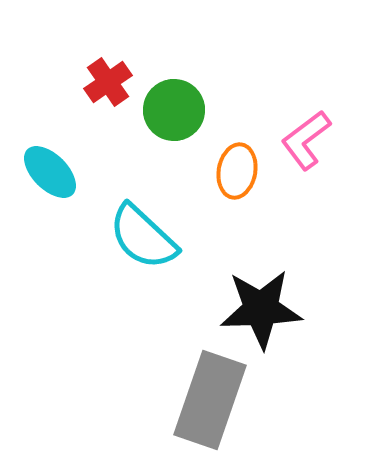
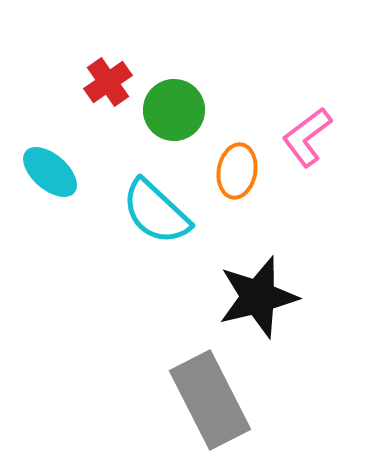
pink L-shape: moved 1 px right, 3 px up
cyan ellipse: rotated 4 degrees counterclockwise
cyan semicircle: moved 13 px right, 25 px up
black star: moved 3 px left, 12 px up; rotated 12 degrees counterclockwise
gray rectangle: rotated 46 degrees counterclockwise
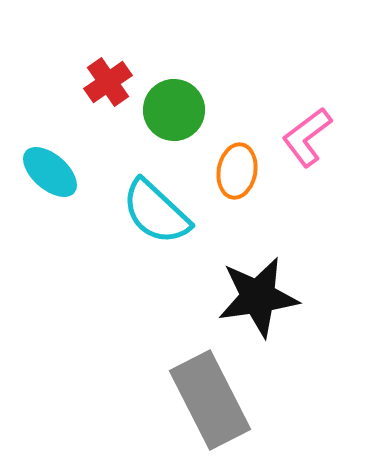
black star: rotated 6 degrees clockwise
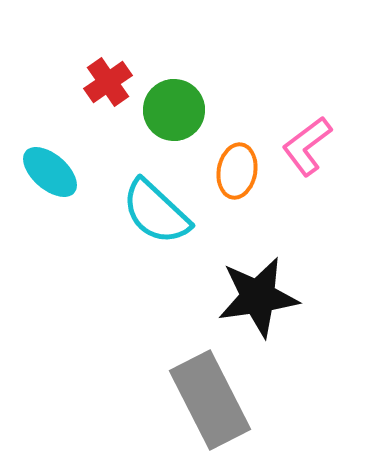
pink L-shape: moved 9 px down
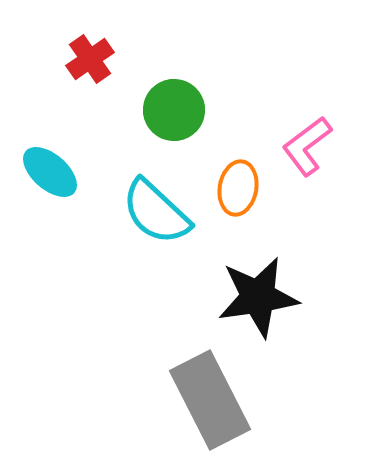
red cross: moved 18 px left, 23 px up
orange ellipse: moved 1 px right, 17 px down
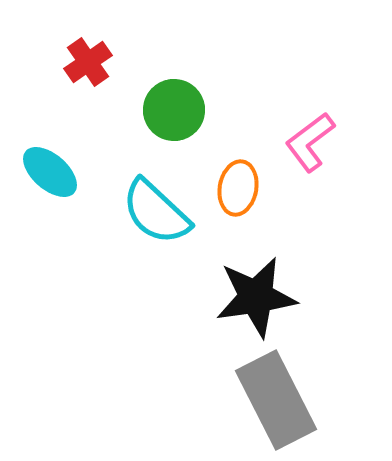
red cross: moved 2 px left, 3 px down
pink L-shape: moved 3 px right, 4 px up
black star: moved 2 px left
gray rectangle: moved 66 px right
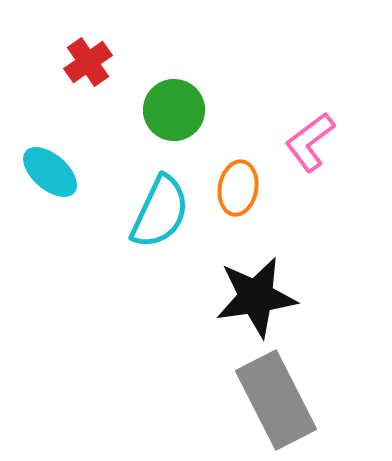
cyan semicircle: moved 4 px right; rotated 108 degrees counterclockwise
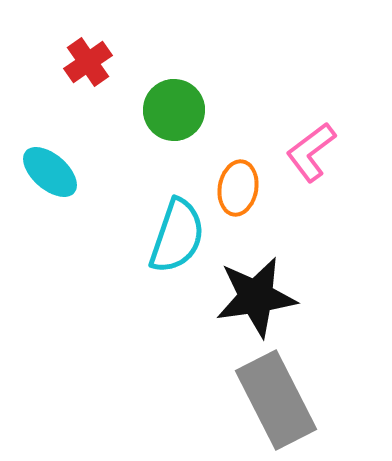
pink L-shape: moved 1 px right, 10 px down
cyan semicircle: moved 17 px right, 24 px down; rotated 6 degrees counterclockwise
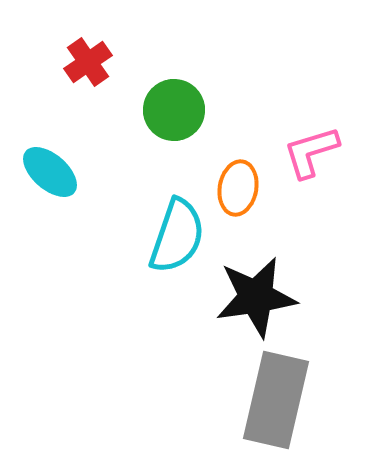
pink L-shape: rotated 20 degrees clockwise
gray rectangle: rotated 40 degrees clockwise
